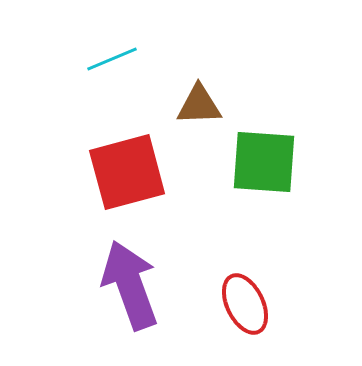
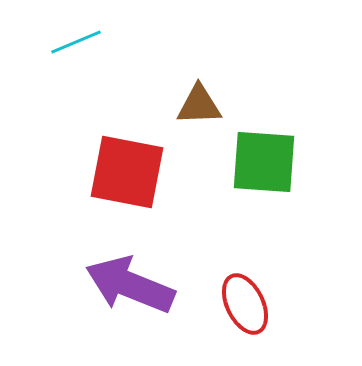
cyan line: moved 36 px left, 17 px up
red square: rotated 26 degrees clockwise
purple arrow: rotated 48 degrees counterclockwise
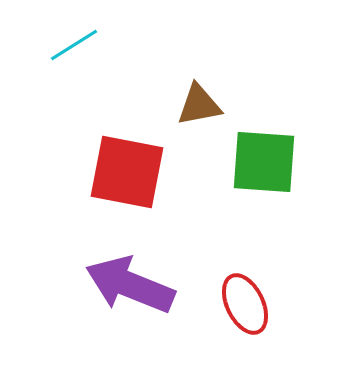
cyan line: moved 2 px left, 3 px down; rotated 9 degrees counterclockwise
brown triangle: rotated 9 degrees counterclockwise
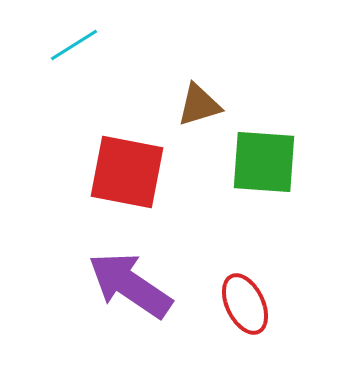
brown triangle: rotated 6 degrees counterclockwise
purple arrow: rotated 12 degrees clockwise
